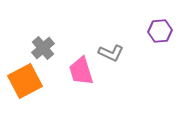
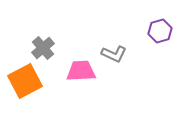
purple hexagon: rotated 10 degrees counterclockwise
gray L-shape: moved 3 px right, 1 px down
pink trapezoid: rotated 104 degrees clockwise
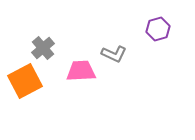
purple hexagon: moved 2 px left, 2 px up
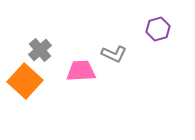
gray cross: moved 3 px left, 2 px down
orange square: rotated 20 degrees counterclockwise
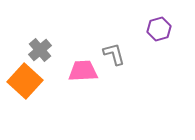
purple hexagon: moved 1 px right
gray L-shape: rotated 130 degrees counterclockwise
pink trapezoid: moved 2 px right
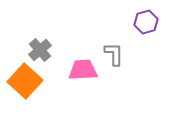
purple hexagon: moved 13 px left, 7 px up
gray L-shape: rotated 15 degrees clockwise
pink trapezoid: moved 1 px up
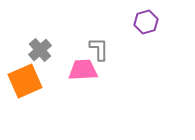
gray L-shape: moved 15 px left, 5 px up
orange square: rotated 24 degrees clockwise
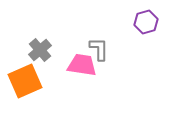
pink trapezoid: moved 1 px left, 5 px up; rotated 12 degrees clockwise
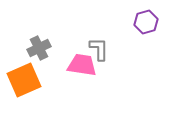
gray cross: moved 1 px left, 2 px up; rotated 15 degrees clockwise
orange square: moved 1 px left, 1 px up
